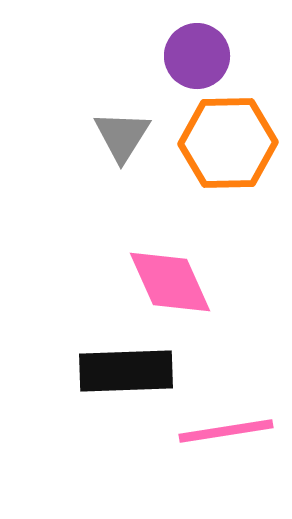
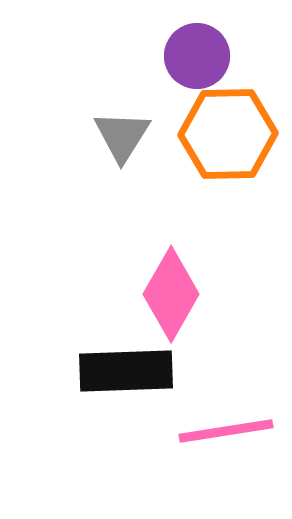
orange hexagon: moved 9 px up
pink diamond: moved 1 px right, 12 px down; rotated 54 degrees clockwise
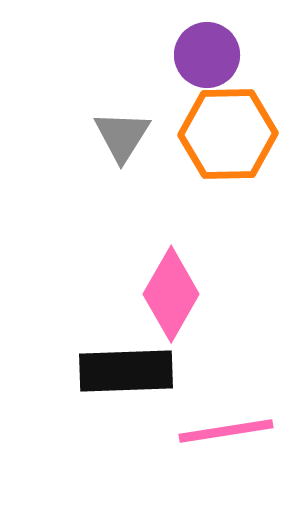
purple circle: moved 10 px right, 1 px up
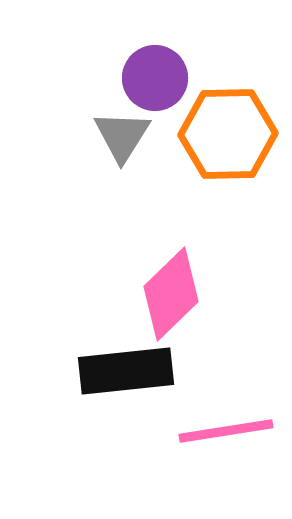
purple circle: moved 52 px left, 23 px down
pink diamond: rotated 16 degrees clockwise
black rectangle: rotated 4 degrees counterclockwise
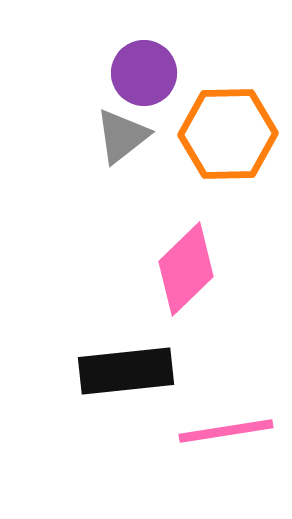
purple circle: moved 11 px left, 5 px up
gray triangle: rotated 20 degrees clockwise
pink diamond: moved 15 px right, 25 px up
